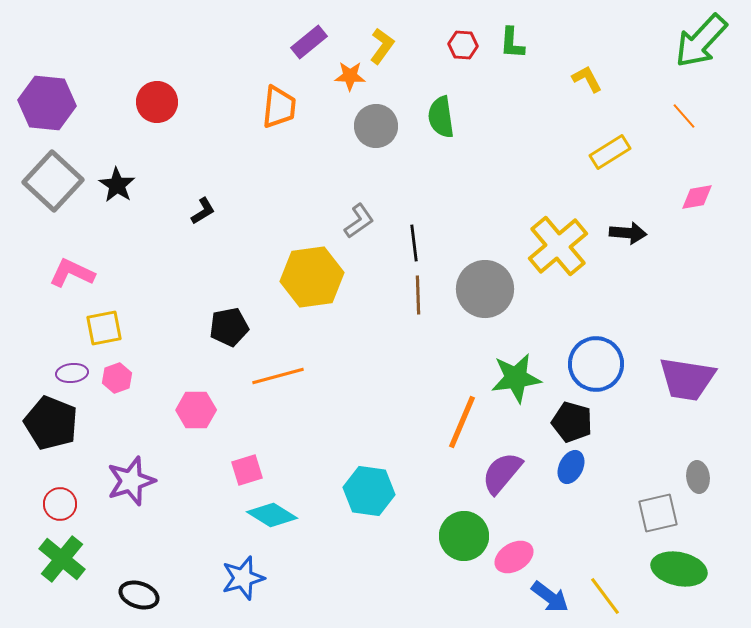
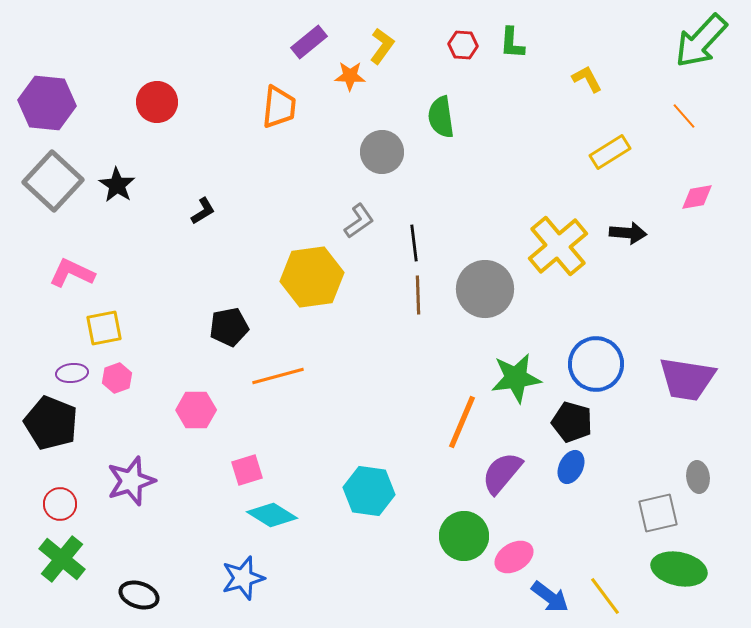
gray circle at (376, 126): moved 6 px right, 26 px down
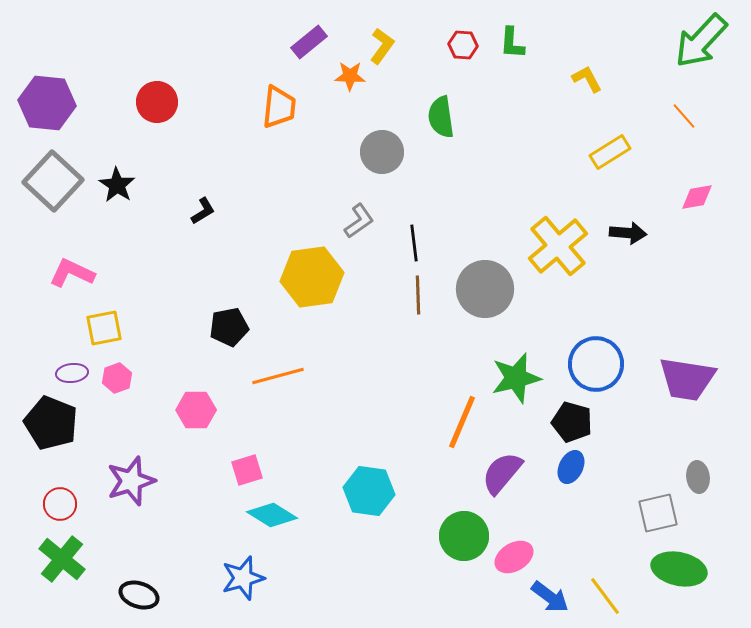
green star at (516, 378): rotated 6 degrees counterclockwise
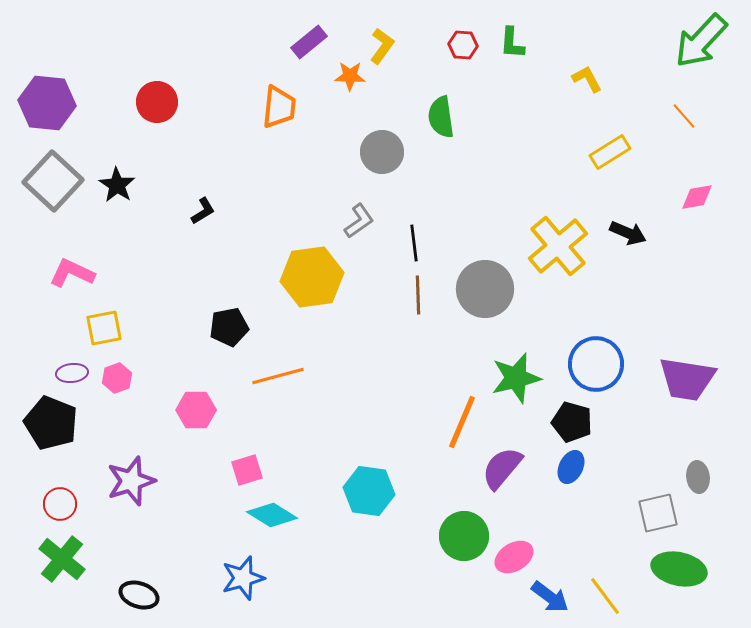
black arrow at (628, 233): rotated 18 degrees clockwise
purple semicircle at (502, 473): moved 5 px up
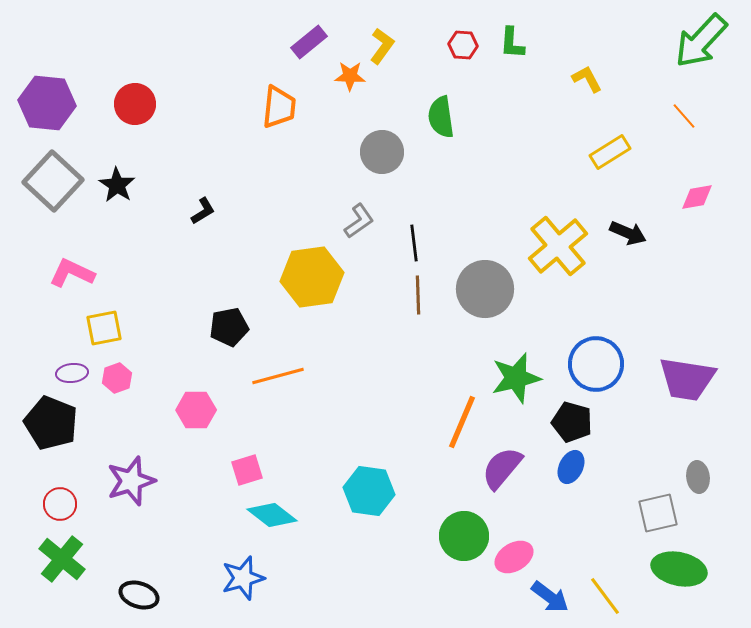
red circle at (157, 102): moved 22 px left, 2 px down
cyan diamond at (272, 515): rotated 6 degrees clockwise
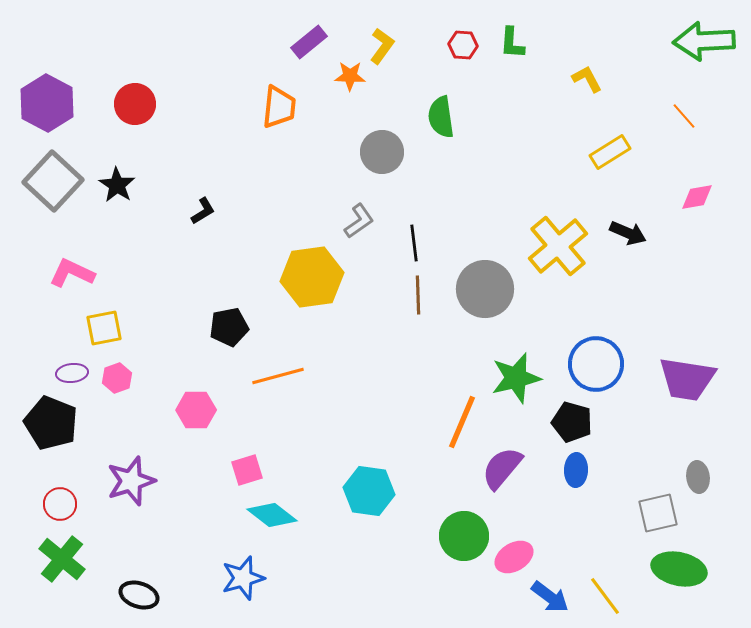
green arrow at (701, 41): moved 3 px right; rotated 44 degrees clockwise
purple hexagon at (47, 103): rotated 22 degrees clockwise
blue ellipse at (571, 467): moved 5 px right, 3 px down; rotated 24 degrees counterclockwise
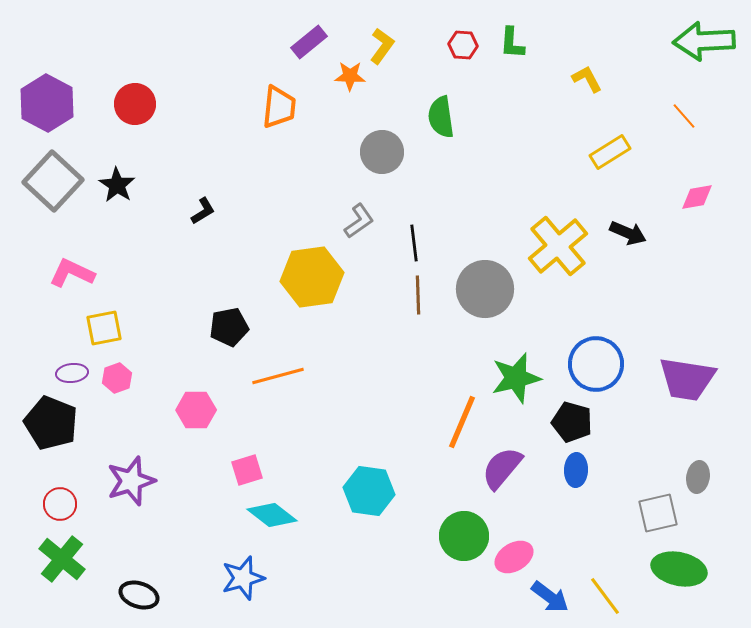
gray ellipse at (698, 477): rotated 16 degrees clockwise
